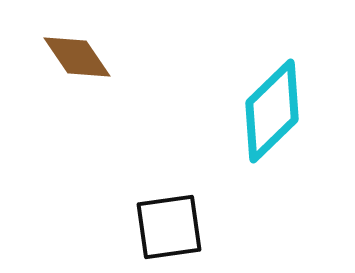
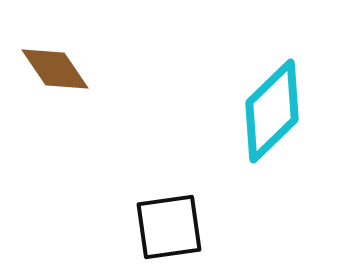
brown diamond: moved 22 px left, 12 px down
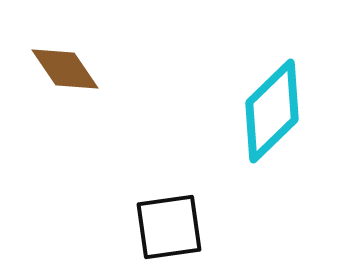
brown diamond: moved 10 px right
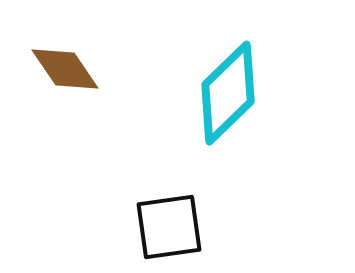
cyan diamond: moved 44 px left, 18 px up
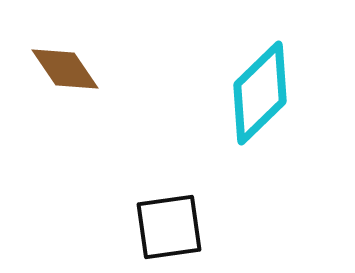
cyan diamond: moved 32 px right
